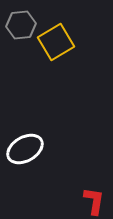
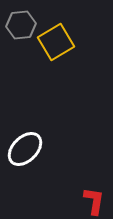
white ellipse: rotated 15 degrees counterclockwise
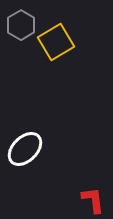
gray hexagon: rotated 24 degrees counterclockwise
red L-shape: moved 1 px left, 1 px up; rotated 16 degrees counterclockwise
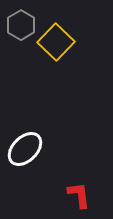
yellow square: rotated 15 degrees counterclockwise
red L-shape: moved 14 px left, 5 px up
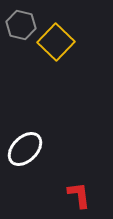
gray hexagon: rotated 16 degrees counterclockwise
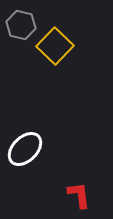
yellow square: moved 1 px left, 4 px down
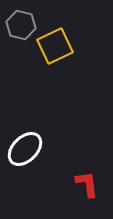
yellow square: rotated 21 degrees clockwise
red L-shape: moved 8 px right, 11 px up
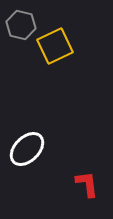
white ellipse: moved 2 px right
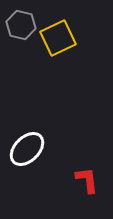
yellow square: moved 3 px right, 8 px up
red L-shape: moved 4 px up
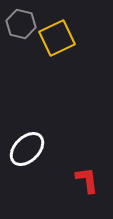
gray hexagon: moved 1 px up
yellow square: moved 1 px left
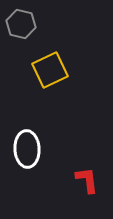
yellow square: moved 7 px left, 32 px down
white ellipse: rotated 48 degrees counterclockwise
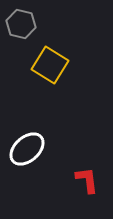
yellow square: moved 5 px up; rotated 33 degrees counterclockwise
white ellipse: rotated 51 degrees clockwise
